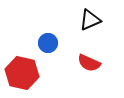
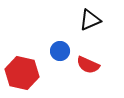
blue circle: moved 12 px right, 8 px down
red semicircle: moved 1 px left, 2 px down
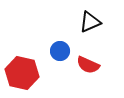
black triangle: moved 2 px down
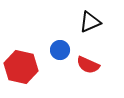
blue circle: moved 1 px up
red hexagon: moved 1 px left, 6 px up
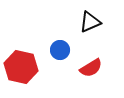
red semicircle: moved 3 px right, 3 px down; rotated 55 degrees counterclockwise
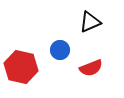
red semicircle: rotated 10 degrees clockwise
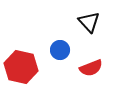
black triangle: moved 1 px left; rotated 50 degrees counterclockwise
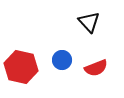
blue circle: moved 2 px right, 10 px down
red semicircle: moved 5 px right
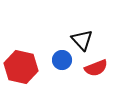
black triangle: moved 7 px left, 18 px down
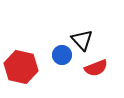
blue circle: moved 5 px up
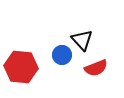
red hexagon: rotated 8 degrees counterclockwise
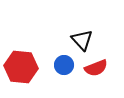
blue circle: moved 2 px right, 10 px down
